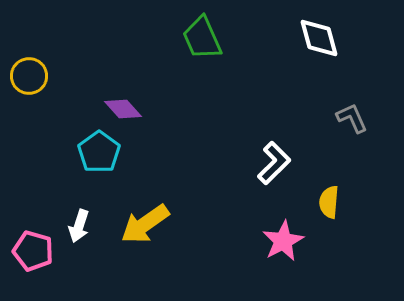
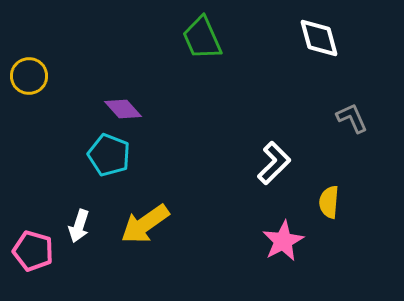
cyan pentagon: moved 10 px right, 3 px down; rotated 15 degrees counterclockwise
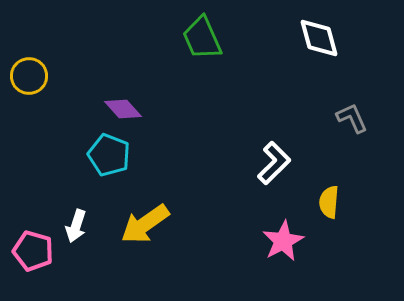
white arrow: moved 3 px left
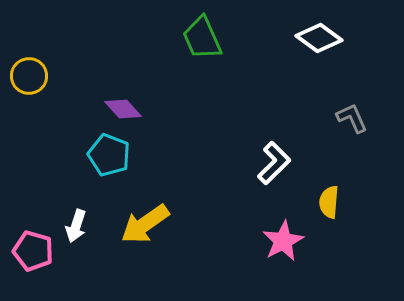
white diamond: rotated 39 degrees counterclockwise
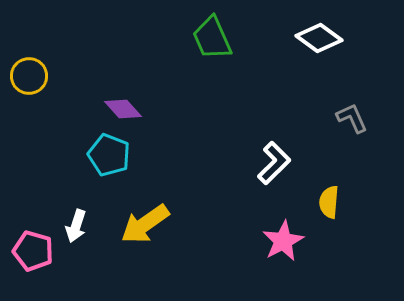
green trapezoid: moved 10 px right
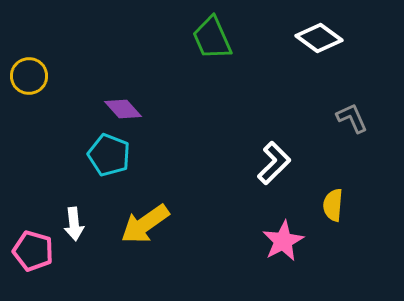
yellow semicircle: moved 4 px right, 3 px down
white arrow: moved 2 px left, 2 px up; rotated 24 degrees counterclockwise
